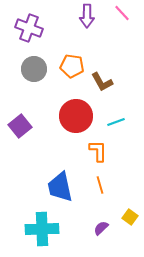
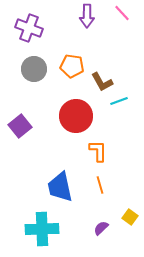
cyan line: moved 3 px right, 21 px up
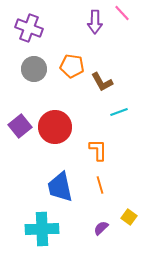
purple arrow: moved 8 px right, 6 px down
cyan line: moved 11 px down
red circle: moved 21 px left, 11 px down
orange L-shape: moved 1 px up
yellow square: moved 1 px left
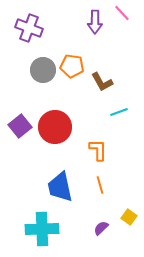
gray circle: moved 9 px right, 1 px down
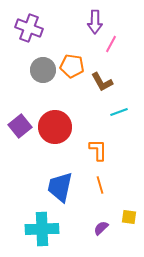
pink line: moved 11 px left, 31 px down; rotated 72 degrees clockwise
blue trapezoid: rotated 24 degrees clockwise
yellow square: rotated 28 degrees counterclockwise
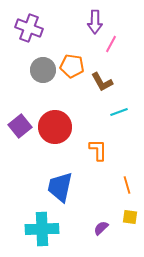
orange line: moved 27 px right
yellow square: moved 1 px right
